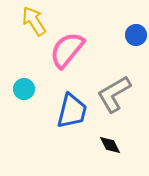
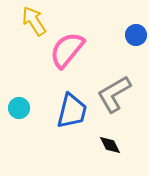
cyan circle: moved 5 px left, 19 px down
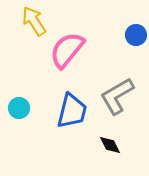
gray L-shape: moved 3 px right, 2 px down
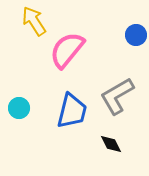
black diamond: moved 1 px right, 1 px up
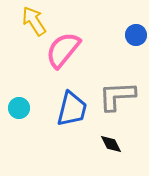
pink semicircle: moved 4 px left
gray L-shape: rotated 27 degrees clockwise
blue trapezoid: moved 2 px up
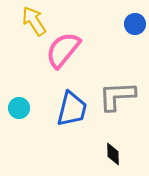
blue circle: moved 1 px left, 11 px up
black diamond: moved 2 px right, 10 px down; rotated 25 degrees clockwise
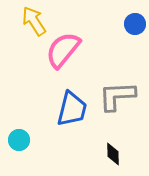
cyan circle: moved 32 px down
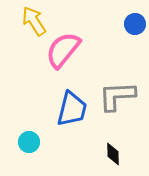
cyan circle: moved 10 px right, 2 px down
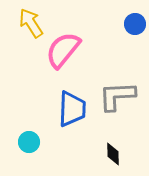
yellow arrow: moved 3 px left, 2 px down
blue trapezoid: rotated 12 degrees counterclockwise
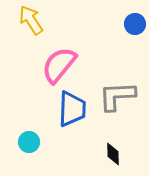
yellow arrow: moved 3 px up
pink semicircle: moved 4 px left, 15 px down
